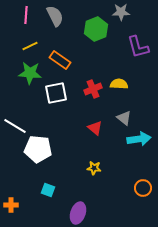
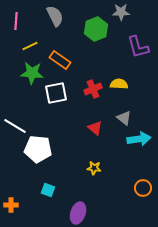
pink line: moved 10 px left, 6 px down
green star: moved 2 px right
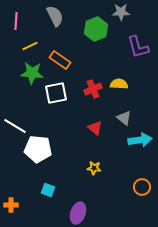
cyan arrow: moved 1 px right, 1 px down
orange circle: moved 1 px left, 1 px up
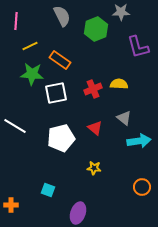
gray semicircle: moved 7 px right
green star: moved 1 px down
cyan arrow: moved 1 px left, 1 px down
white pentagon: moved 23 px right, 11 px up; rotated 20 degrees counterclockwise
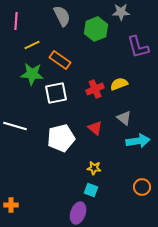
yellow line: moved 2 px right, 1 px up
yellow semicircle: rotated 24 degrees counterclockwise
red cross: moved 2 px right
white line: rotated 15 degrees counterclockwise
cyan arrow: moved 1 px left
cyan square: moved 43 px right
